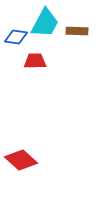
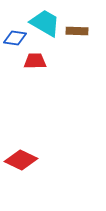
cyan trapezoid: rotated 88 degrees counterclockwise
blue diamond: moved 1 px left, 1 px down
red diamond: rotated 16 degrees counterclockwise
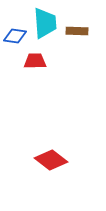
cyan trapezoid: rotated 56 degrees clockwise
blue diamond: moved 2 px up
red diamond: moved 30 px right; rotated 12 degrees clockwise
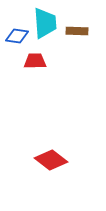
blue diamond: moved 2 px right
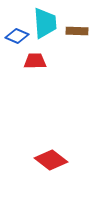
blue diamond: rotated 15 degrees clockwise
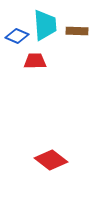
cyan trapezoid: moved 2 px down
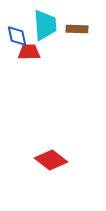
brown rectangle: moved 2 px up
blue diamond: rotated 55 degrees clockwise
red trapezoid: moved 6 px left, 9 px up
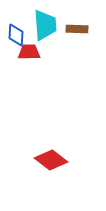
blue diamond: moved 1 px left, 1 px up; rotated 15 degrees clockwise
